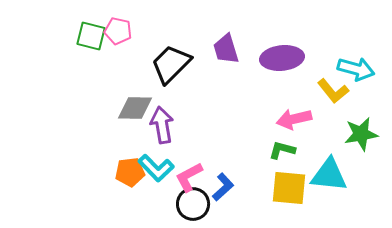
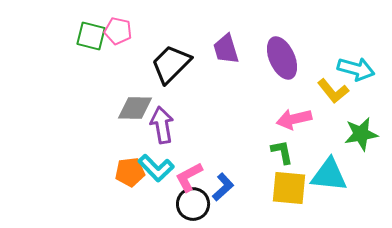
purple ellipse: rotated 72 degrees clockwise
green L-shape: moved 2 px down; rotated 64 degrees clockwise
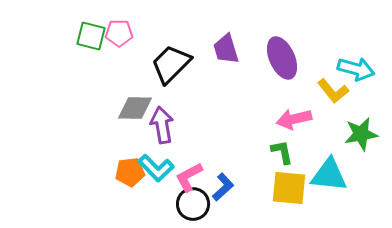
pink pentagon: moved 1 px right, 2 px down; rotated 12 degrees counterclockwise
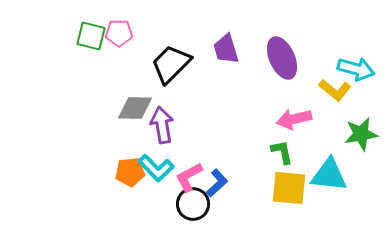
yellow L-shape: moved 2 px right, 1 px up; rotated 12 degrees counterclockwise
blue L-shape: moved 6 px left, 4 px up
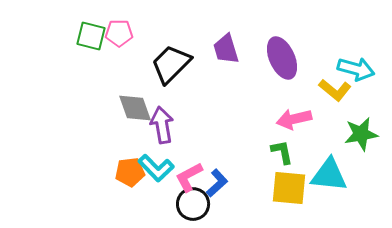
gray diamond: rotated 69 degrees clockwise
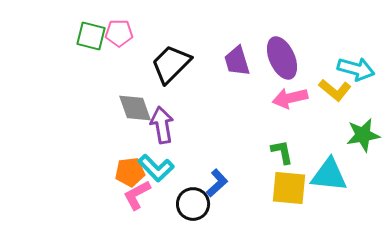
purple trapezoid: moved 11 px right, 12 px down
pink arrow: moved 4 px left, 21 px up
green star: moved 2 px right, 1 px down
pink L-shape: moved 52 px left, 18 px down
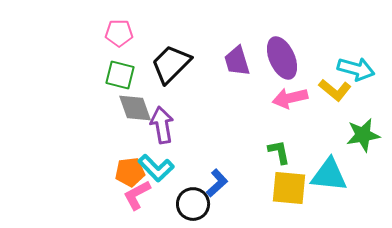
green square: moved 29 px right, 39 px down
green L-shape: moved 3 px left
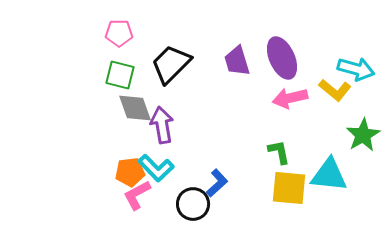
green star: rotated 20 degrees counterclockwise
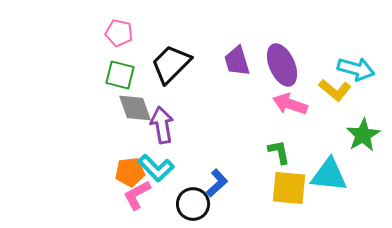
pink pentagon: rotated 12 degrees clockwise
purple ellipse: moved 7 px down
pink arrow: moved 6 px down; rotated 32 degrees clockwise
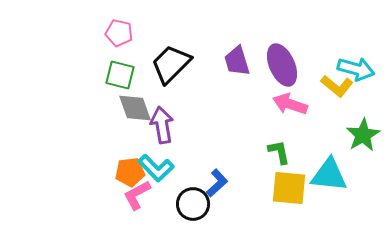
yellow L-shape: moved 2 px right, 4 px up
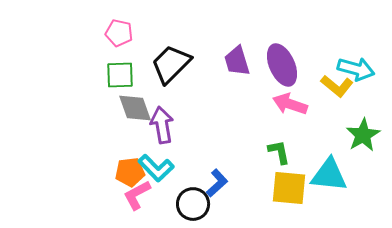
green square: rotated 16 degrees counterclockwise
